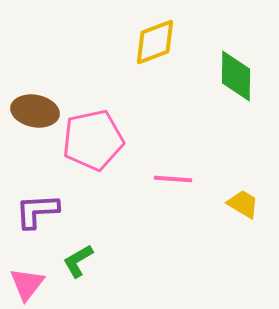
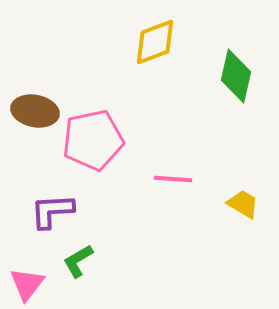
green diamond: rotated 12 degrees clockwise
purple L-shape: moved 15 px right
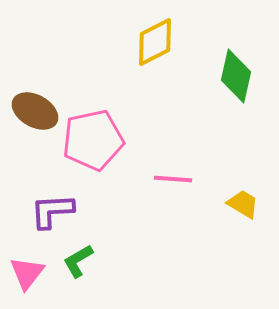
yellow diamond: rotated 6 degrees counterclockwise
brown ellipse: rotated 18 degrees clockwise
pink triangle: moved 11 px up
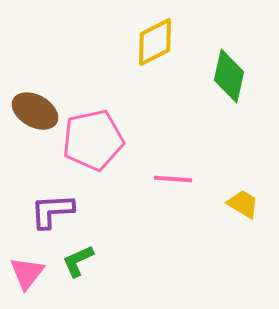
green diamond: moved 7 px left
green L-shape: rotated 6 degrees clockwise
